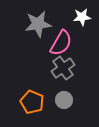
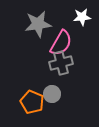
gray cross: moved 2 px left, 5 px up; rotated 20 degrees clockwise
gray circle: moved 12 px left, 6 px up
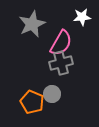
gray star: moved 6 px left; rotated 16 degrees counterclockwise
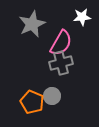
gray circle: moved 2 px down
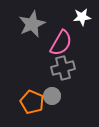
gray cross: moved 2 px right, 5 px down
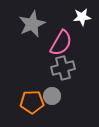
orange pentagon: rotated 25 degrees counterclockwise
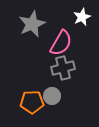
white star: rotated 18 degrees counterclockwise
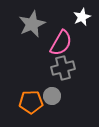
orange pentagon: moved 1 px left
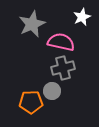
pink semicircle: moved 1 px up; rotated 108 degrees counterclockwise
gray circle: moved 5 px up
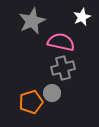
gray star: moved 3 px up
gray circle: moved 2 px down
orange pentagon: rotated 15 degrees counterclockwise
